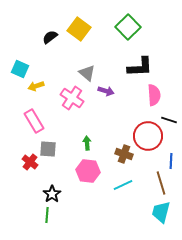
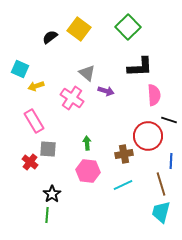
brown cross: rotated 30 degrees counterclockwise
brown line: moved 1 px down
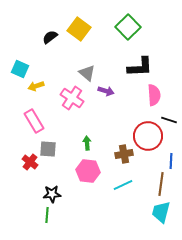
brown line: rotated 25 degrees clockwise
black star: rotated 30 degrees clockwise
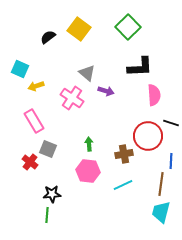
black semicircle: moved 2 px left
black line: moved 2 px right, 3 px down
green arrow: moved 2 px right, 1 px down
gray square: rotated 18 degrees clockwise
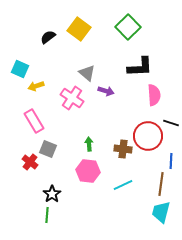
brown cross: moved 1 px left, 5 px up; rotated 18 degrees clockwise
black star: rotated 30 degrees counterclockwise
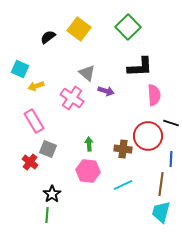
blue line: moved 2 px up
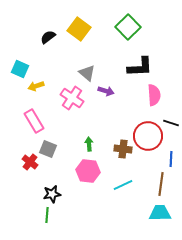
black star: rotated 24 degrees clockwise
cyan trapezoid: moved 1 px left, 1 px down; rotated 75 degrees clockwise
